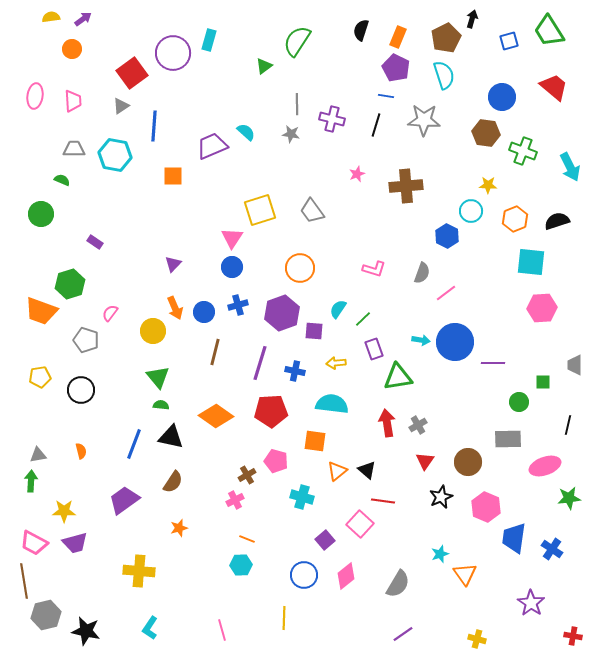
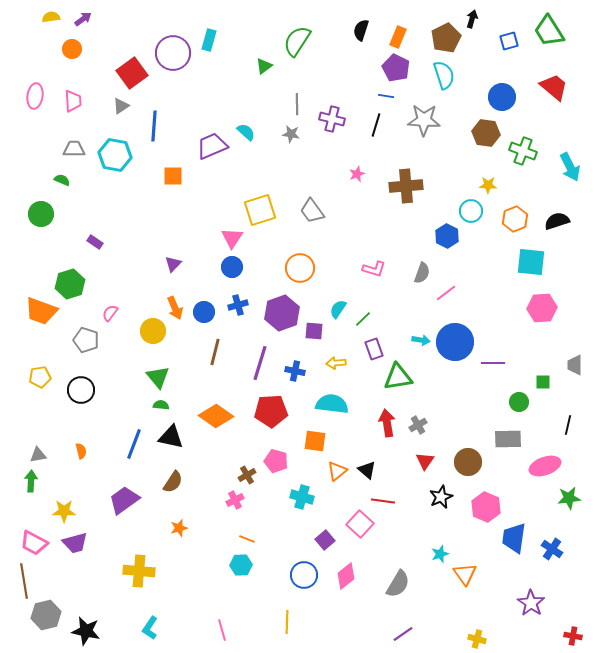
yellow line at (284, 618): moved 3 px right, 4 px down
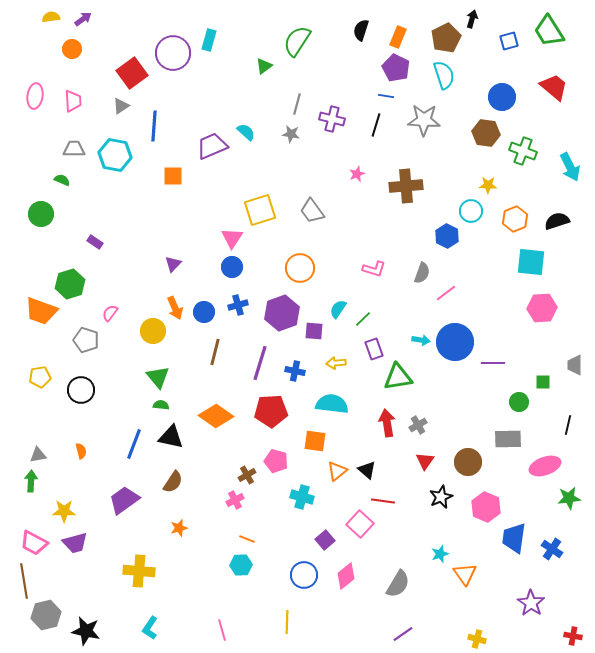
gray line at (297, 104): rotated 15 degrees clockwise
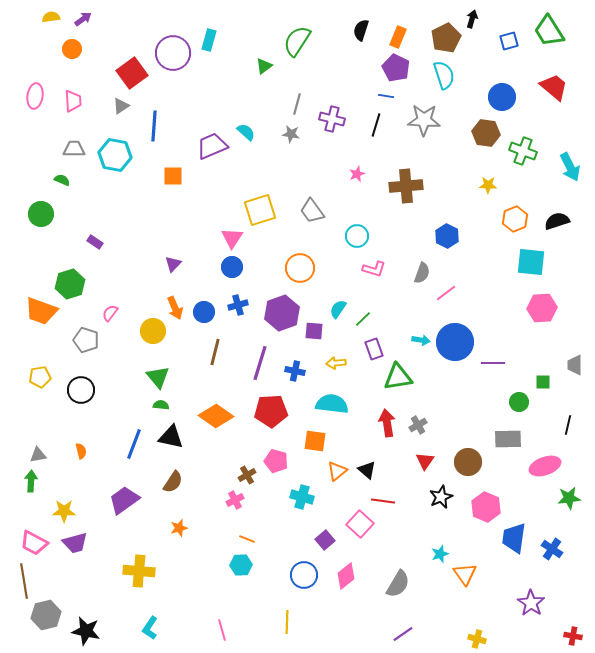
cyan circle at (471, 211): moved 114 px left, 25 px down
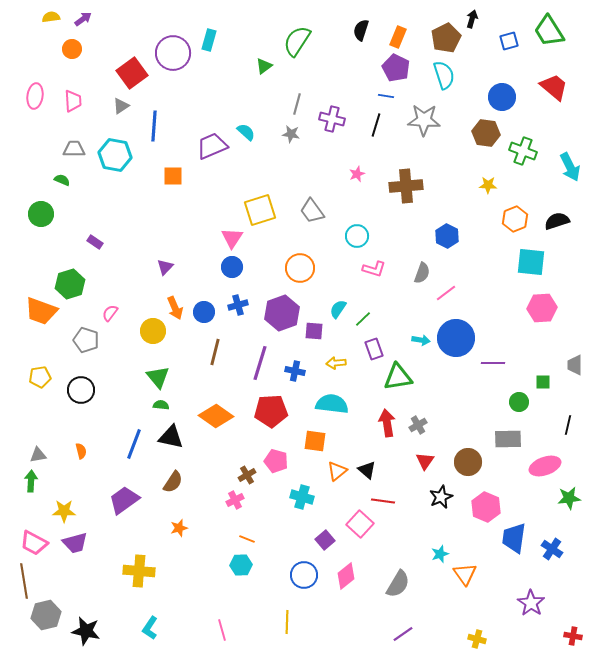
purple triangle at (173, 264): moved 8 px left, 3 px down
blue circle at (455, 342): moved 1 px right, 4 px up
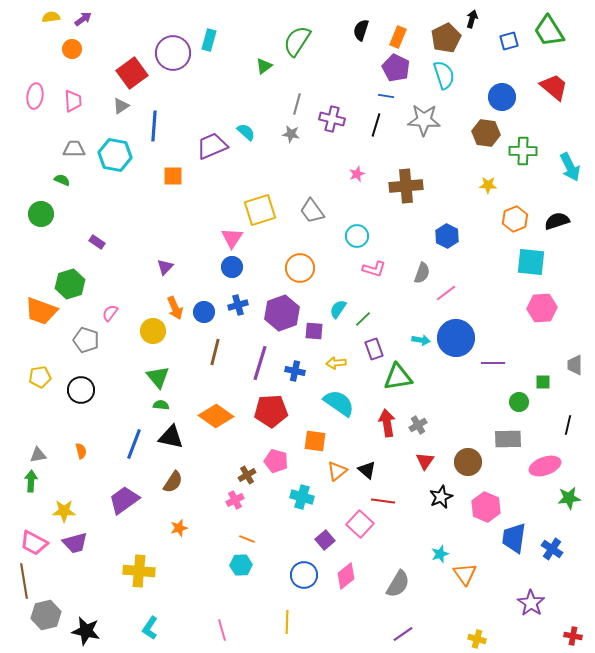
green cross at (523, 151): rotated 20 degrees counterclockwise
purple rectangle at (95, 242): moved 2 px right
cyan semicircle at (332, 404): moved 7 px right, 1 px up; rotated 28 degrees clockwise
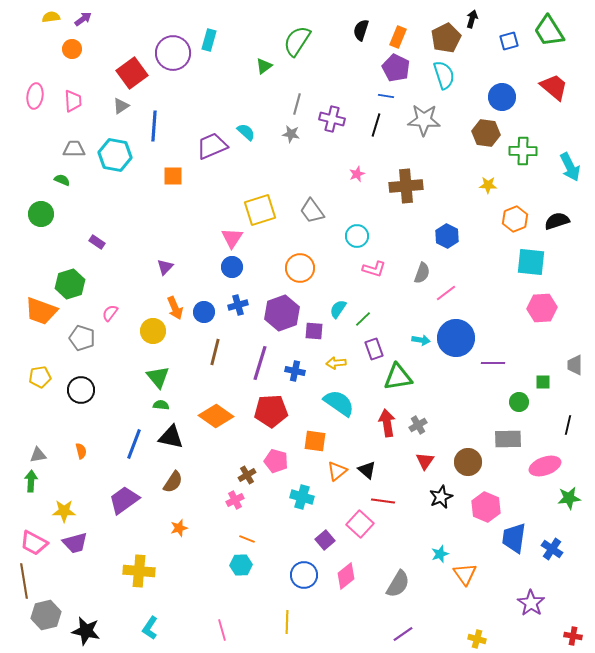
gray pentagon at (86, 340): moved 4 px left, 2 px up
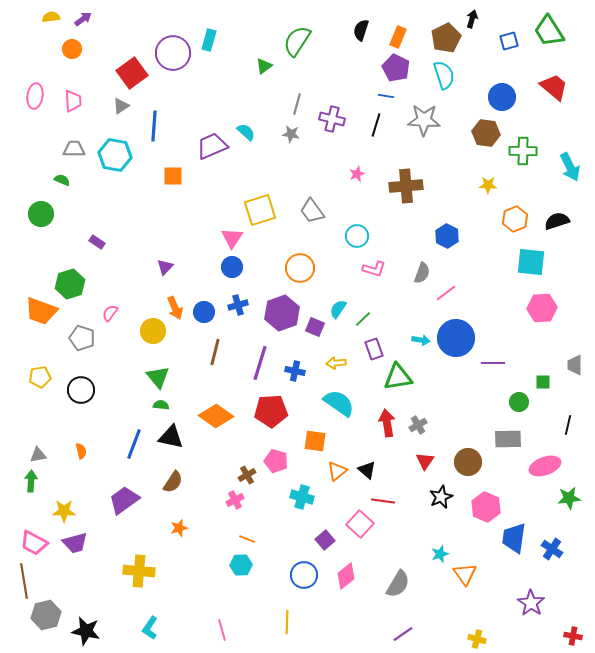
purple square at (314, 331): moved 1 px right, 4 px up; rotated 18 degrees clockwise
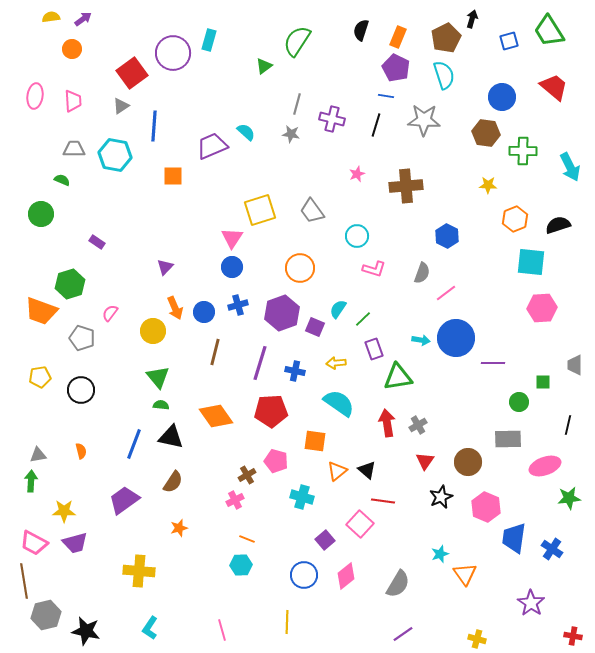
black semicircle at (557, 221): moved 1 px right, 4 px down
orange diamond at (216, 416): rotated 20 degrees clockwise
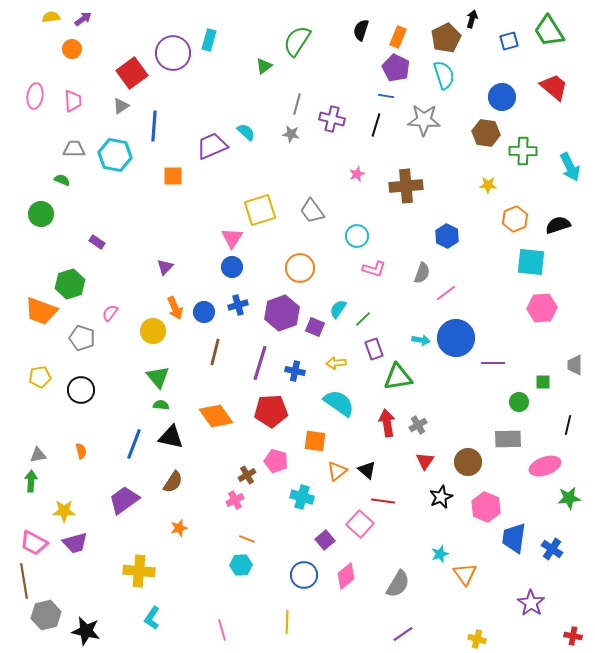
cyan L-shape at (150, 628): moved 2 px right, 10 px up
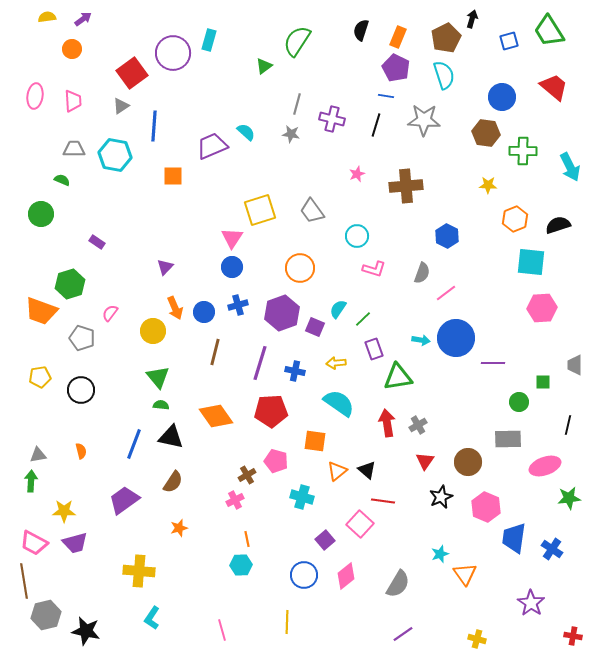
yellow semicircle at (51, 17): moved 4 px left
orange line at (247, 539): rotated 56 degrees clockwise
